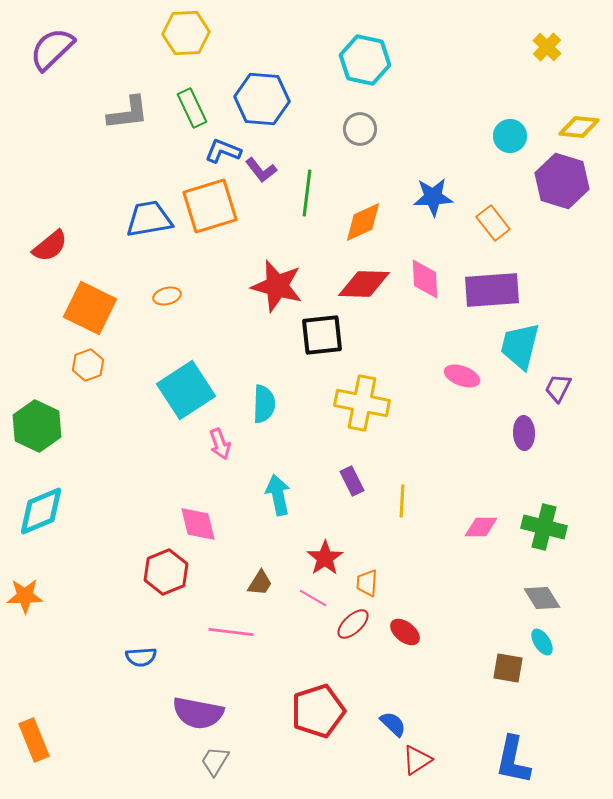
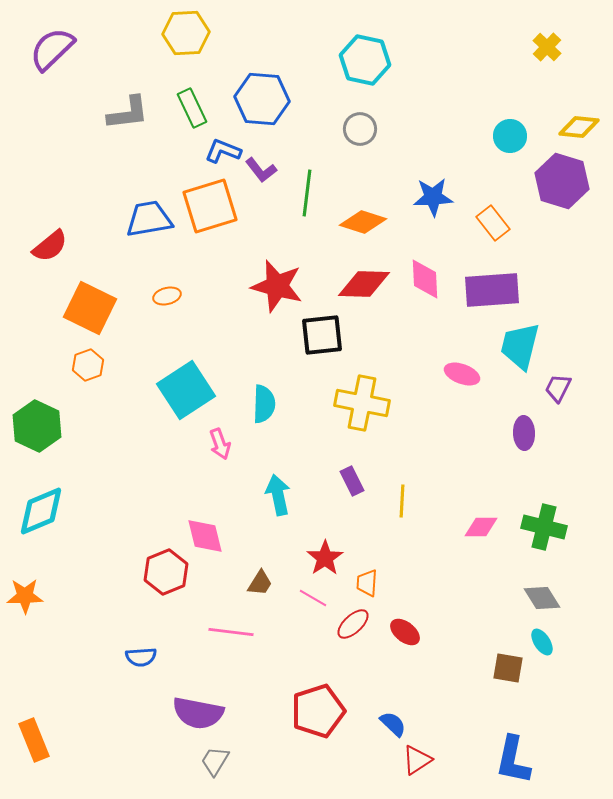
orange diamond at (363, 222): rotated 42 degrees clockwise
pink ellipse at (462, 376): moved 2 px up
pink diamond at (198, 524): moved 7 px right, 12 px down
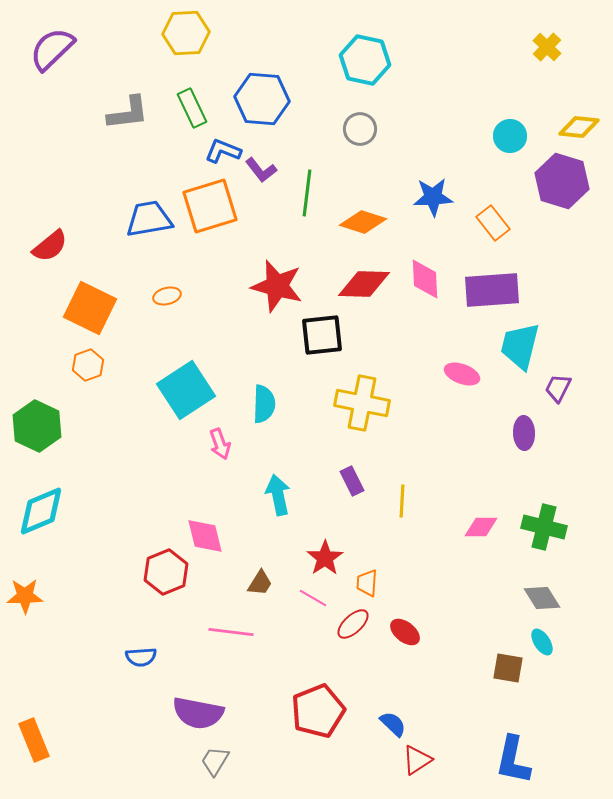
red pentagon at (318, 711): rotated 4 degrees counterclockwise
